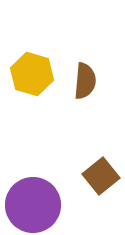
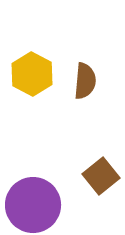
yellow hexagon: rotated 12 degrees clockwise
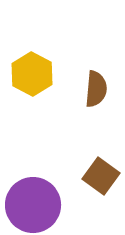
brown semicircle: moved 11 px right, 8 px down
brown square: rotated 15 degrees counterclockwise
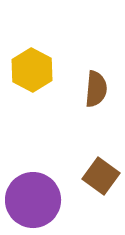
yellow hexagon: moved 4 px up
purple circle: moved 5 px up
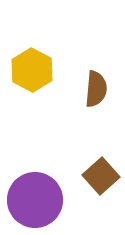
brown square: rotated 12 degrees clockwise
purple circle: moved 2 px right
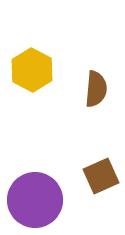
brown square: rotated 18 degrees clockwise
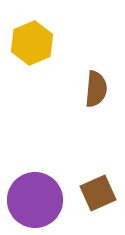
yellow hexagon: moved 27 px up; rotated 9 degrees clockwise
brown square: moved 3 px left, 17 px down
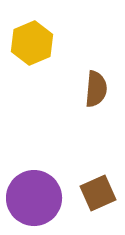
purple circle: moved 1 px left, 2 px up
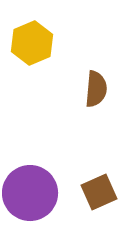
brown square: moved 1 px right, 1 px up
purple circle: moved 4 px left, 5 px up
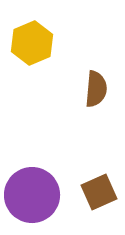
purple circle: moved 2 px right, 2 px down
